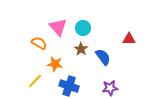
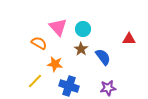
cyan circle: moved 1 px down
purple star: moved 2 px left
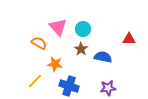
blue semicircle: rotated 42 degrees counterclockwise
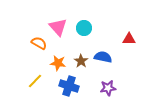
cyan circle: moved 1 px right, 1 px up
brown star: moved 12 px down
orange star: moved 3 px right, 1 px up
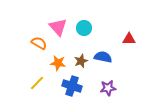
brown star: rotated 16 degrees clockwise
yellow line: moved 2 px right, 2 px down
blue cross: moved 3 px right
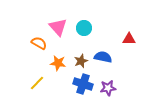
blue cross: moved 11 px right, 2 px up
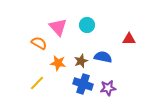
cyan circle: moved 3 px right, 3 px up
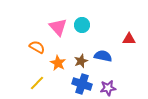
cyan circle: moved 5 px left
orange semicircle: moved 2 px left, 4 px down
blue semicircle: moved 1 px up
orange star: rotated 21 degrees clockwise
blue cross: moved 1 px left
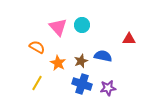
yellow line: rotated 14 degrees counterclockwise
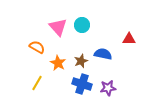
blue semicircle: moved 2 px up
